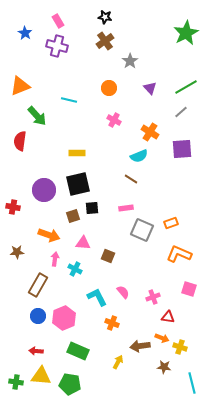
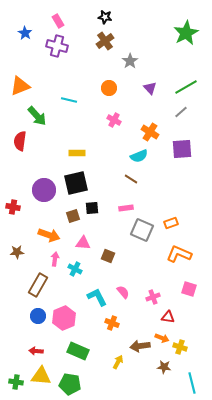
black square at (78, 184): moved 2 px left, 1 px up
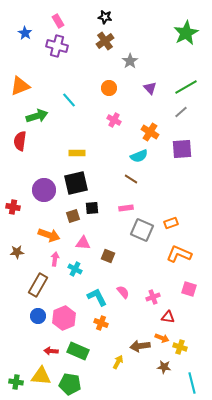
cyan line at (69, 100): rotated 35 degrees clockwise
green arrow at (37, 116): rotated 65 degrees counterclockwise
orange cross at (112, 323): moved 11 px left
red arrow at (36, 351): moved 15 px right
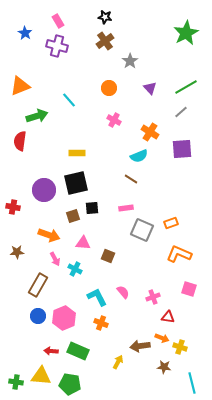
pink arrow at (55, 259): rotated 144 degrees clockwise
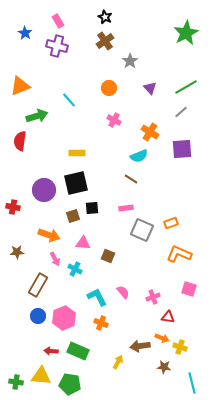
black star at (105, 17): rotated 16 degrees clockwise
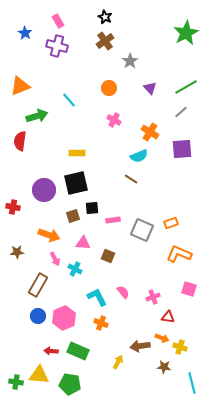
pink rectangle at (126, 208): moved 13 px left, 12 px down
yellow triangle at (41, 376): moved 2 px left, 1 px up
